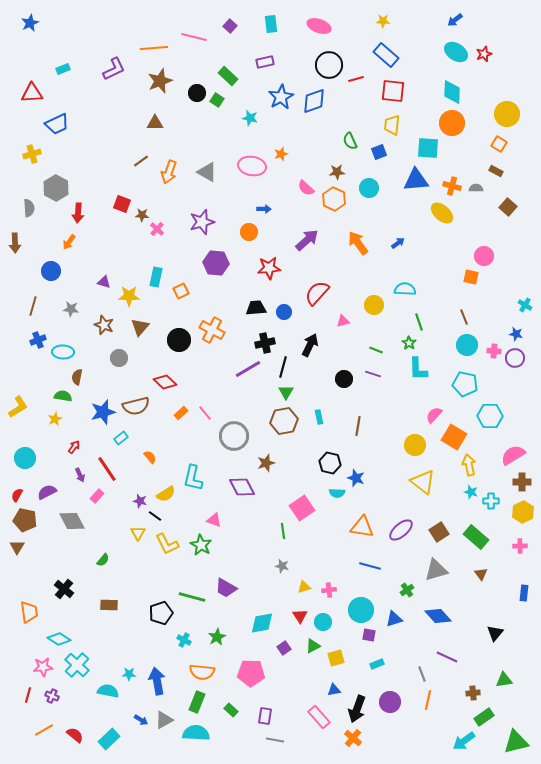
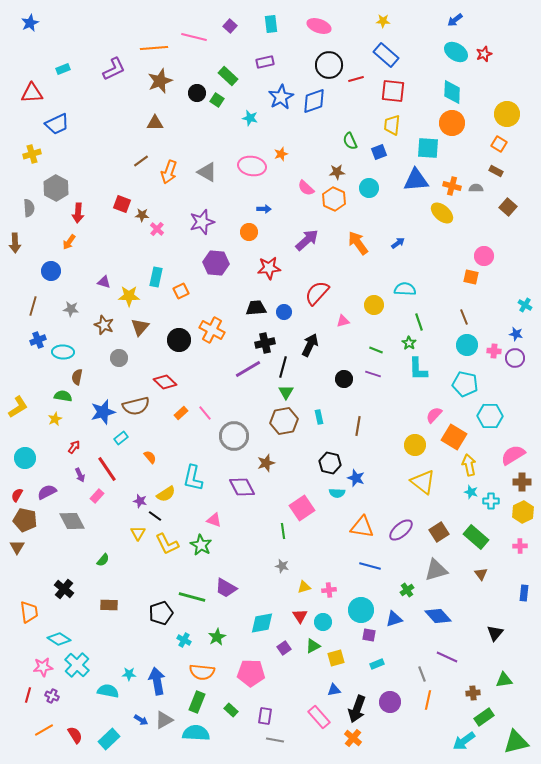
red semicircle at (75, 735): rotated 18 degrees clockwise
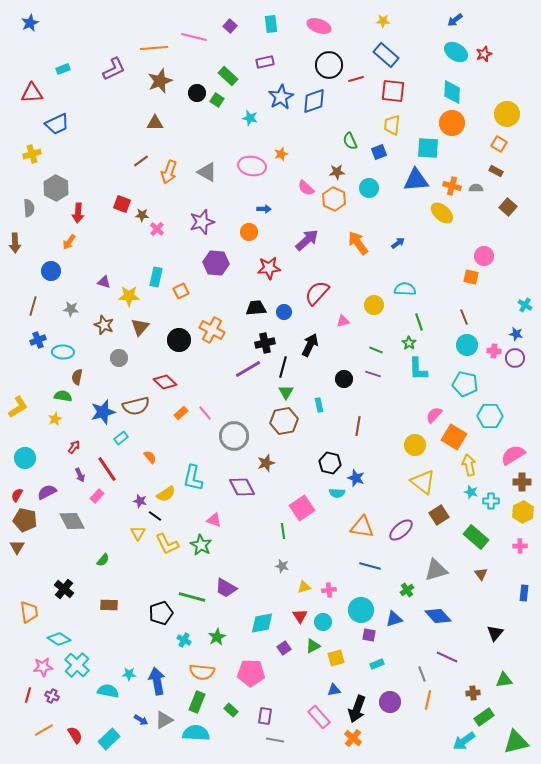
cyan rectangle at (319, 417): moved 12 px up
brown square at (439, 532): moved 17 px up
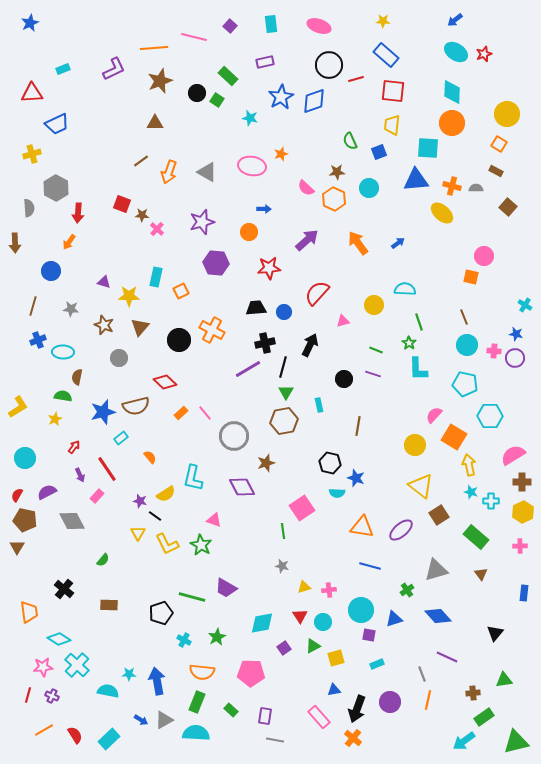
yellow triangle at (423, 482): moved 2 px left, 4 px down
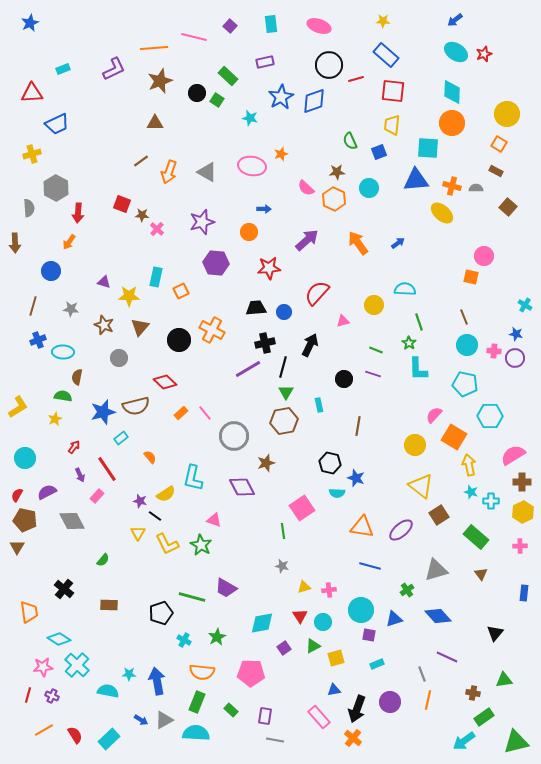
brown cross at (473, 693): rotated 16 degrees clockwise
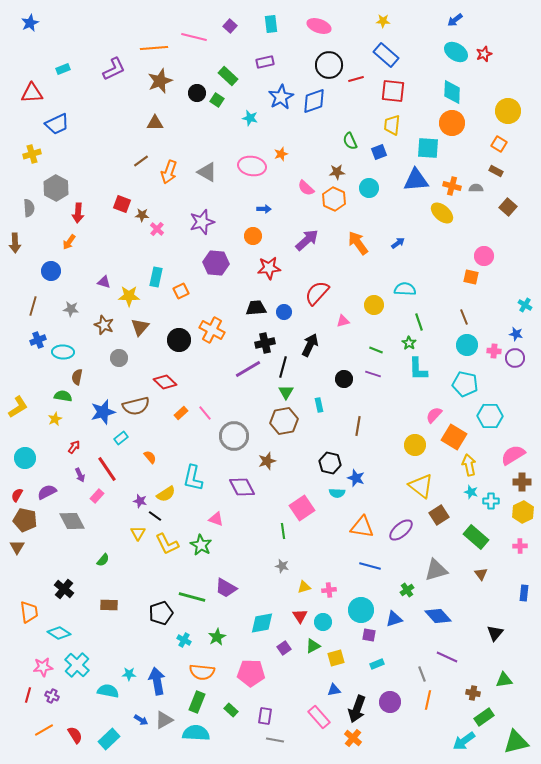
yellow circle at (507, 114): moved 1 px right, 3 px up
orange circle at (249, 232): moved 4 px right, 4 px down
brown star at (266, 463): moved 1 px right, 2 px up
pink triangle at (214, 520): moved 2 px right, 1 px up
cyan diamond at (59, 639): moved 6 px up
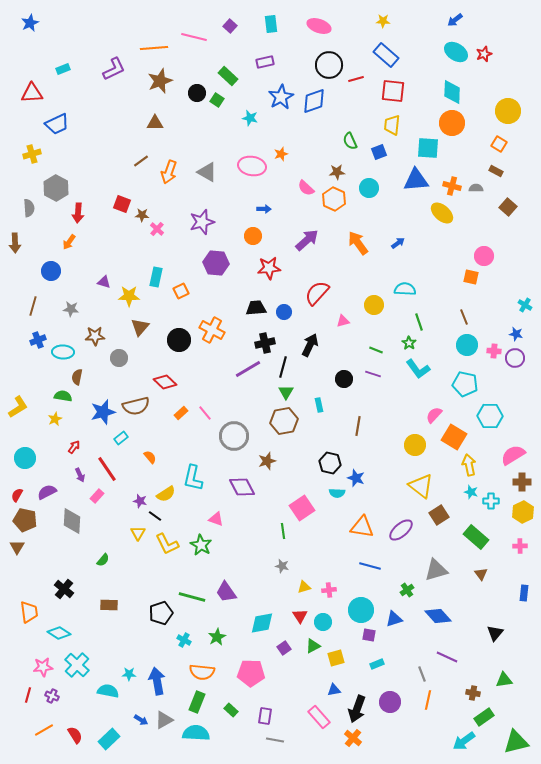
brown star at (104, 325): moved 9 px left, 11 px down; rotated 24 degrees counterclockwise
cyan L-shape at (418, 369): rotated 35 degrees counterclockwise
gray diamond at (72, 521): rotated 32 degrees clockwise
purple trapezoid at (226, 588): moved 4 px down; rotated 25 degrees clockwise
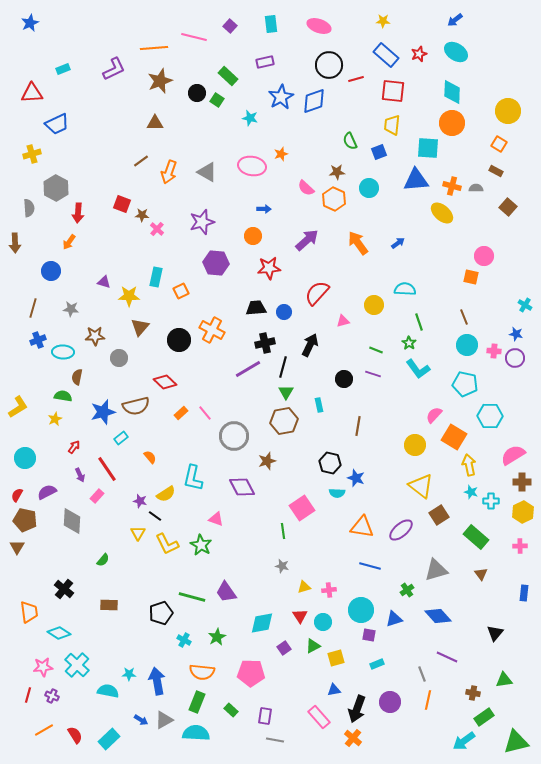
red star at (484, 54): moved 65 px left
brown line at (33, 306): moved 2 px down
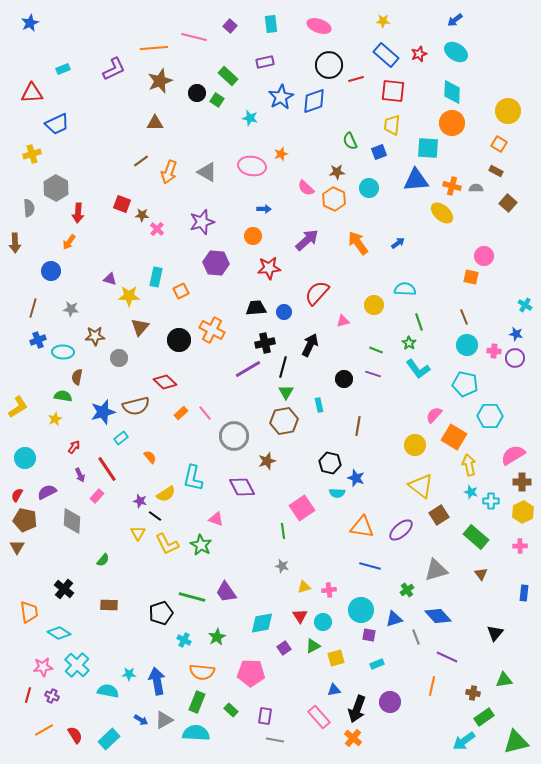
brown square at (508, 207): moved 4 px up
purple triangle at (104, 282): moved 6 px right, 3 px up
gray line at (422, 674): moved 6 px left, 37 px up
orange line at (428, 700): moved 4 px right, 14 px up
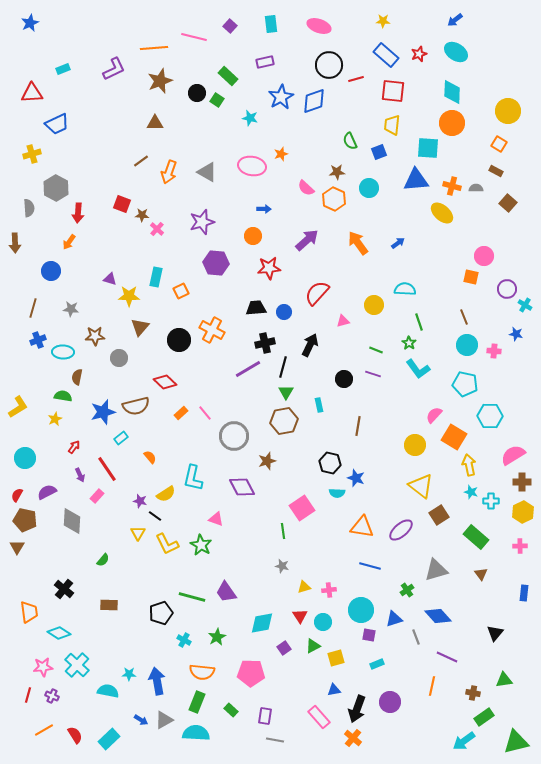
purple circle at (515, 358): moved 8 px left, 69 px up
